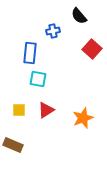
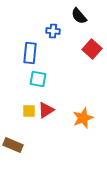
blue cross: rotated 16 degrees clockwise
yellow square: moved 10 px right, 1 px down
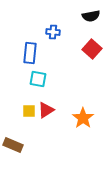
black semicircle: moved 12 px right; rotated 60 degrees counterclockwise
blue cross: moved 1 px down
orange star: rotated 15 degrees counterclockwise
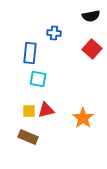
blue cross: moved 1 px right, 1 px down
red triangle: rotated 18 degrees clockwise
brown rectangle: moved 15 px right, 8 px up
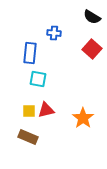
black semicircle: moved 1 px right, 1 px down; rotated 42 degrees clockwise
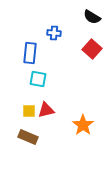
orange star: moved 7 px down
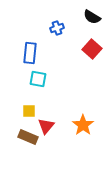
blue cross: moved 3 px right, 5 px up; rotated 24 degrees counterclockwise
red triangle: moved 16 px down; rotated 36 degrees counterclockwise
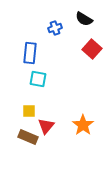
black semicircle: moved 8 px left, 2 px down
blue cross: moved 2 px left
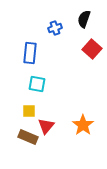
black semicircle: rotated 78 degrees clockwise
cyan square: moved 1 px left, 5 px down
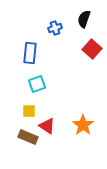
cyan square: rotated 30 degrees counterclockwise
red triangle: moved 1 px right; rotated 36 degrees counterclockwise
